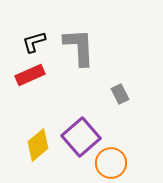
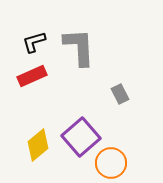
red rectangle: moved 2 px right, 1 px down
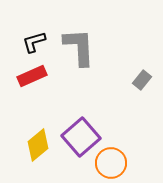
gray rectangle: moved 22 px right, 14 px up; rotated 66 degrees clockwise
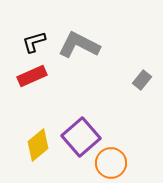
gray L-shape: moved 2 px up; rotated 60 degrees counterclockwise
